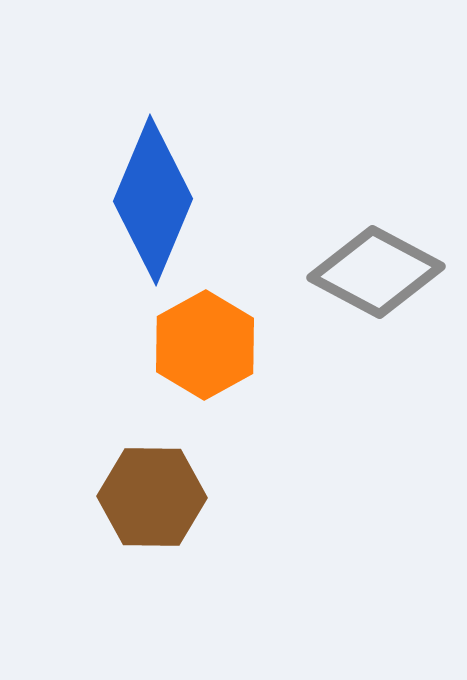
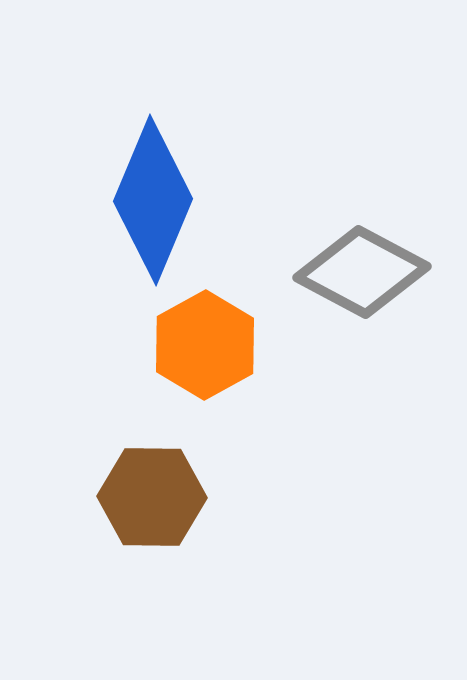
gray diamond: moved 14 px left
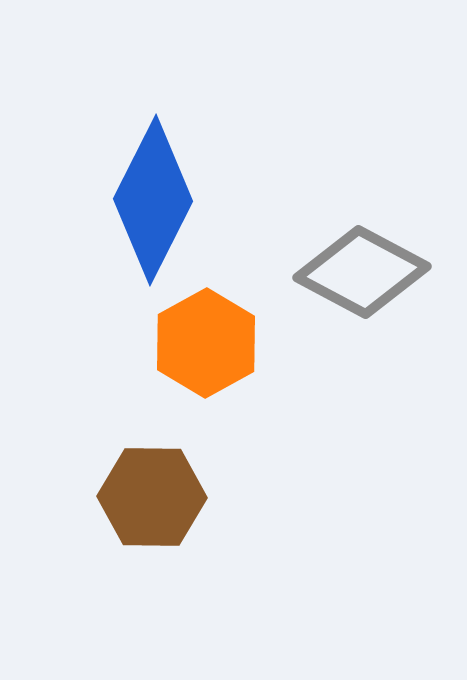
blue diamond: rotated 4 degrees clockwise
orange hexagon: moved 1 px right, 2 px up
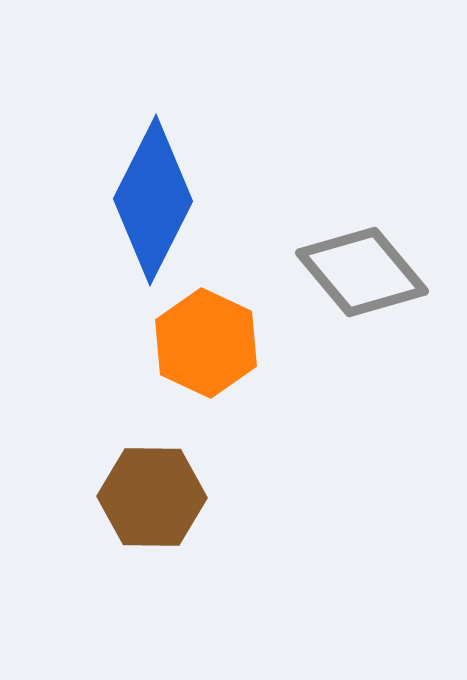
gray diamond: rotated 22 degrees clockwise
orange hexagon: rotated 6 degrees counterclockwise
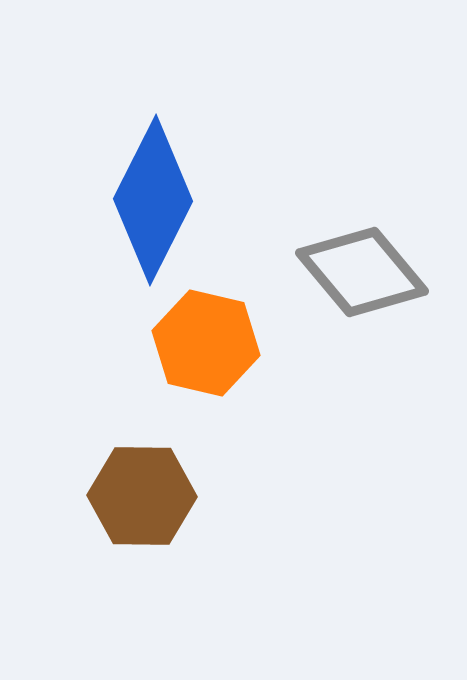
orange hexagon: rotated 12 degrees counterclockwise
brown hexagon: moved 10 px left, 1 px up
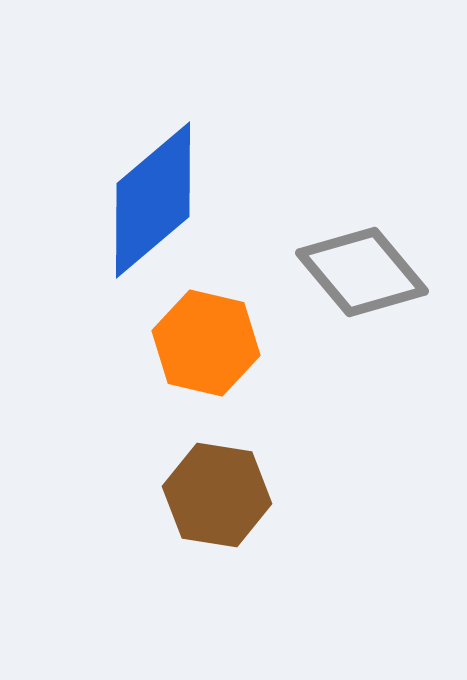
blue diamond: rotated 23 degrees clockwise
brown hexagon: moved 75 px right, 1 px up; rotated 8 degrees clockwise
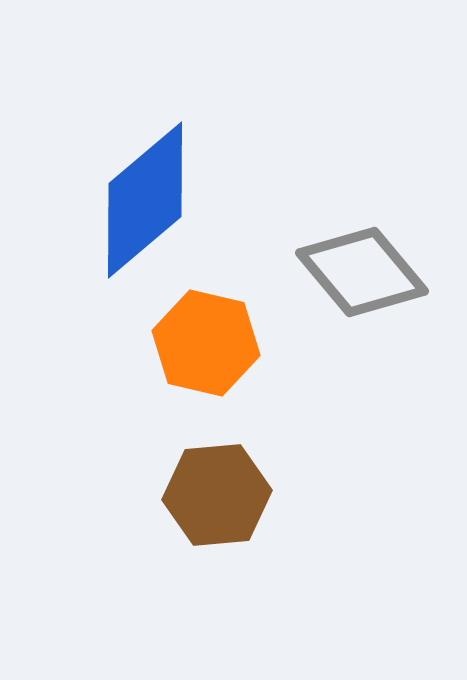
blue diamond: moved 8 px left
brown hexagon: rotated 14 degrees counterclockwise
